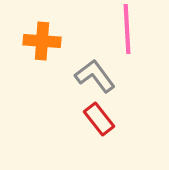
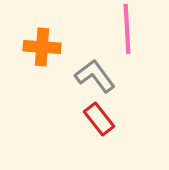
orange cross: moved 6 px down
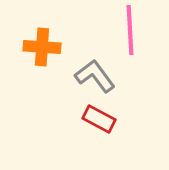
pink line: moved 3 px right, 1 px down
red rectangle: rotated 24 degrees counterclockwise
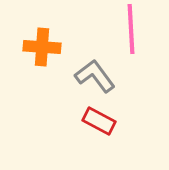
pink line: moved 1 px right, 1 px up
red rectangle: moved 2 px down
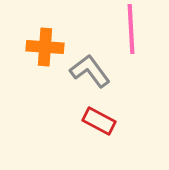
orange cross: moved 3 px right
gray L-shape: moved 5 px left, 5 px up
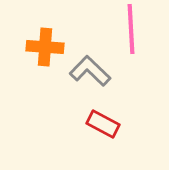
gray L-shape: rotated 9 degrees counterclockwise
red rectangle: moved 4 px right, 3 px down
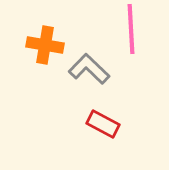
orange cross: moved 2 px up; rotated 6 degrees clockwise
gray L-shape: moved 1 px left, 2 px up
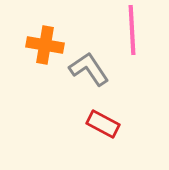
pink line: moved 1 px right, 1 px down
gray L-shape: rotated 12 degrees clockwise
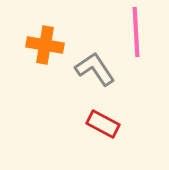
pink line: moved 4 px right, 2 px down
gray L-shape: moved 6 px right
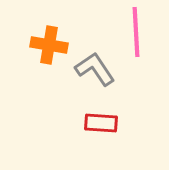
orange cross: moved 4 px right
red rectangle: moved 2 px left, 1 px up; rotated 24 degrees counterclockwise
